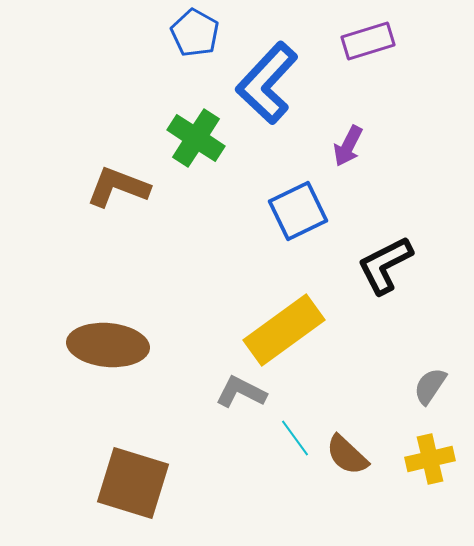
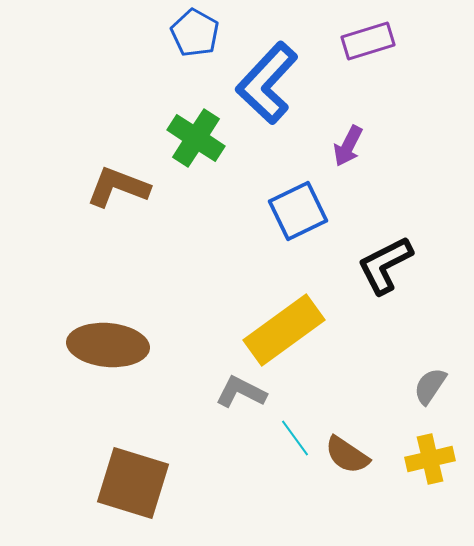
brown semicircle: rotated 9 degrees counterclockwise
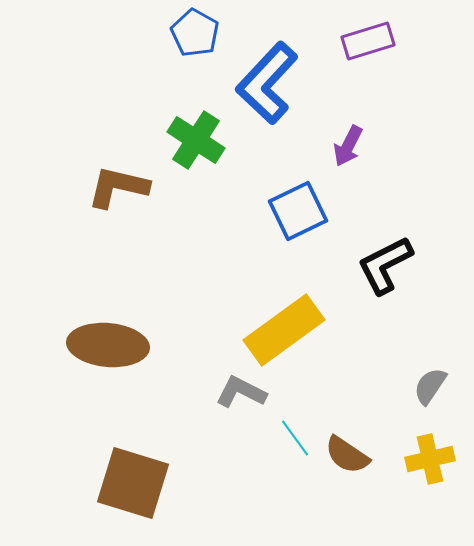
green cross: moved 2 px down
brown L-shape: rotated 8 degrees counterclockwise
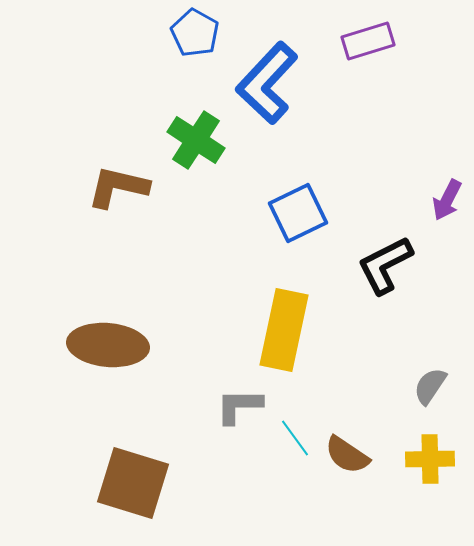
purple arrow: moved 99 px right, 54 px down
blue square: moved 2 px down
yellow rectangle: rotated 42 degrees counterclockwise
gray L-shape: moved 2 px left, 14 px down; rotated 27 degrees counterclockwise
yellow cross: rotated 12 degrees clockwise
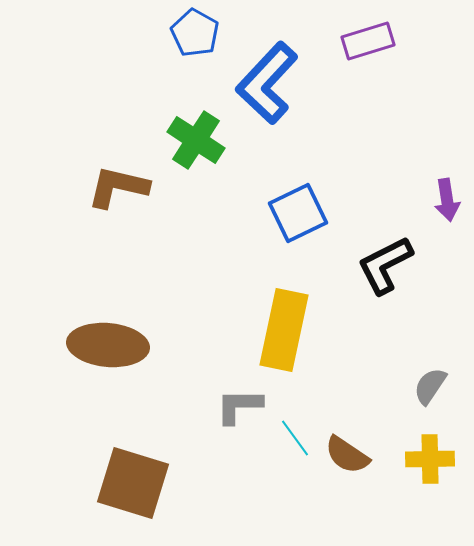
purple arrow: rotated 36 degrees counterclockwise
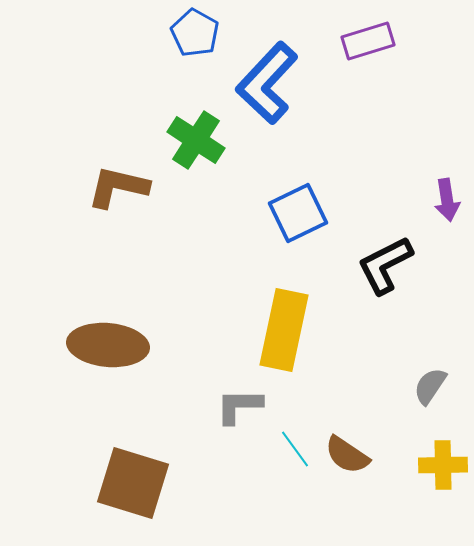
cyan line: moved 11 px down
yellow cross: moved 13 px right, 6 px down
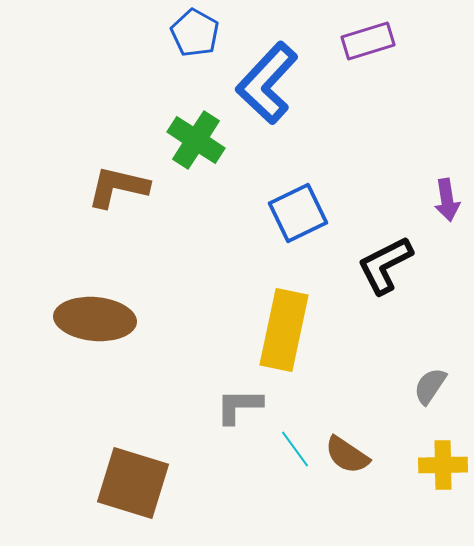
brown ellipse: moved 13 px left, 26 px up
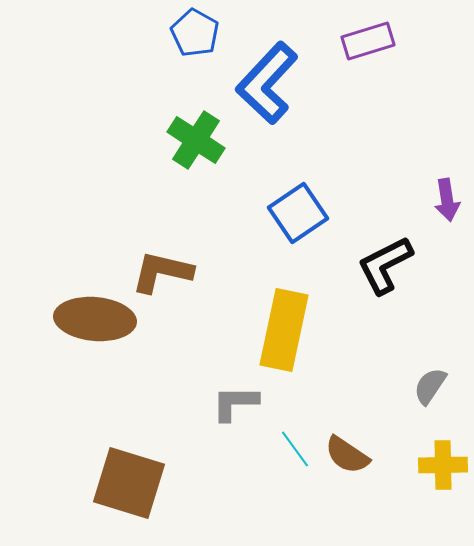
brown L-shape: moved 44 px right, 85 px down
blue square: rotated 8 degrees counterclockwise
gray L-shape: moved 4 px left, 3 px up
brown square: moved 4 px left
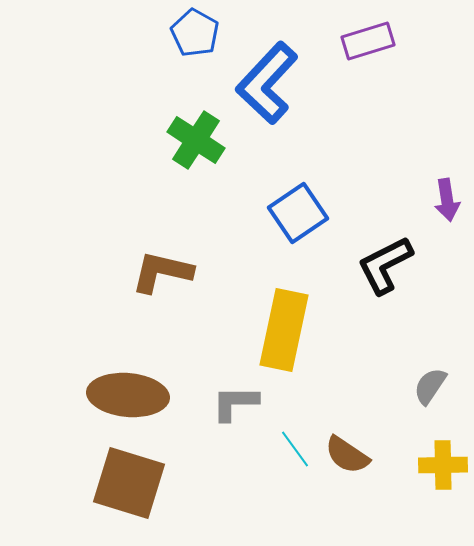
brown ellipse: moved 33 px right, 76 px down
